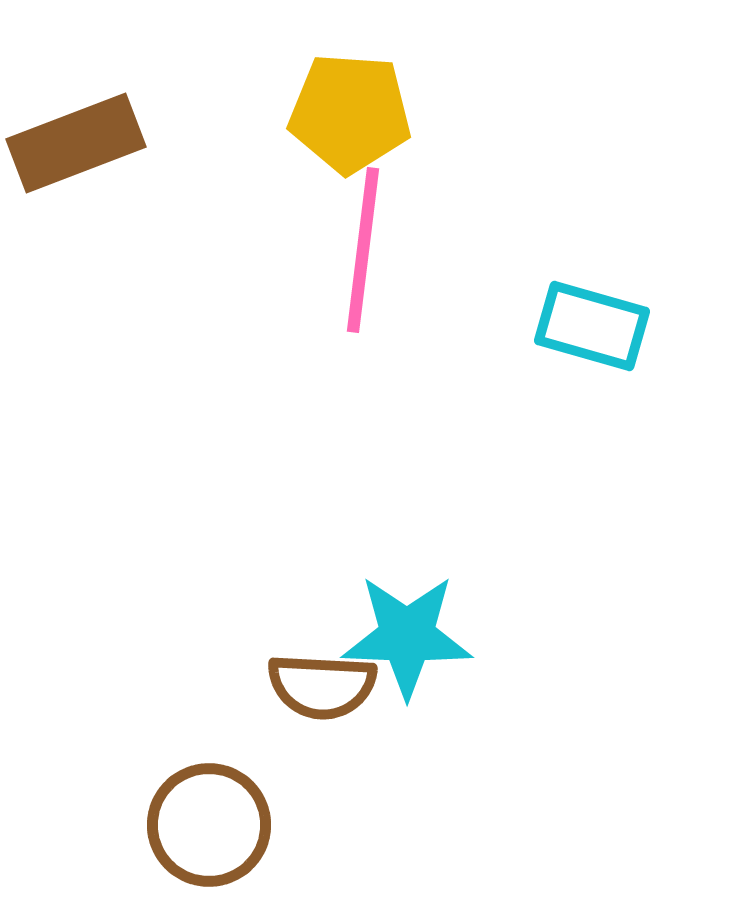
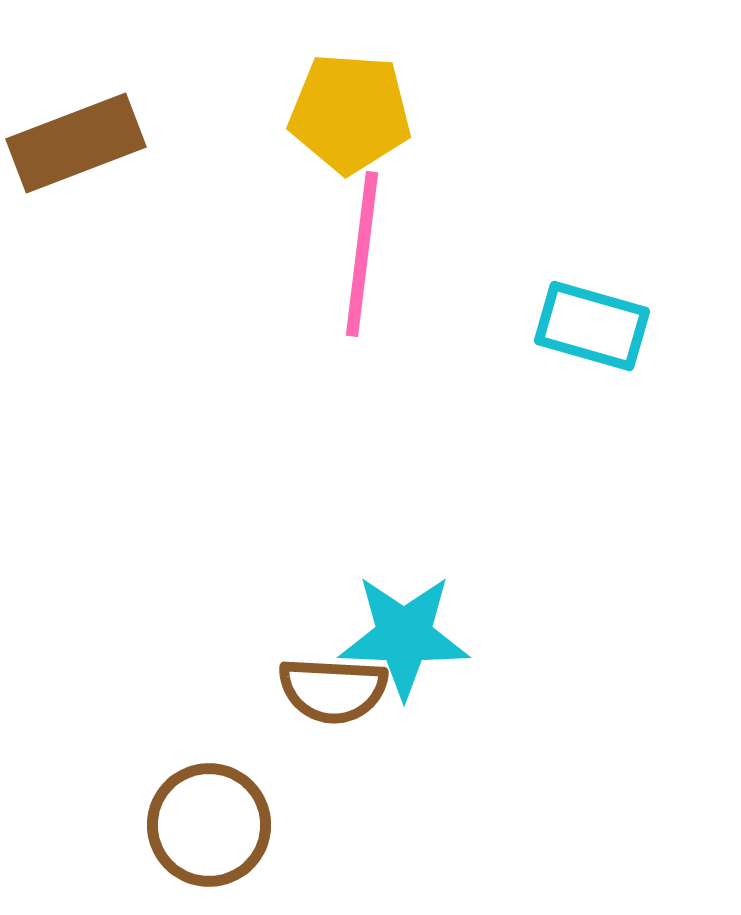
pink line: moved 1 px left, 4 px down
cyan star: moved 3 px left
brown semicircle: moved 11 px right, 4 px down
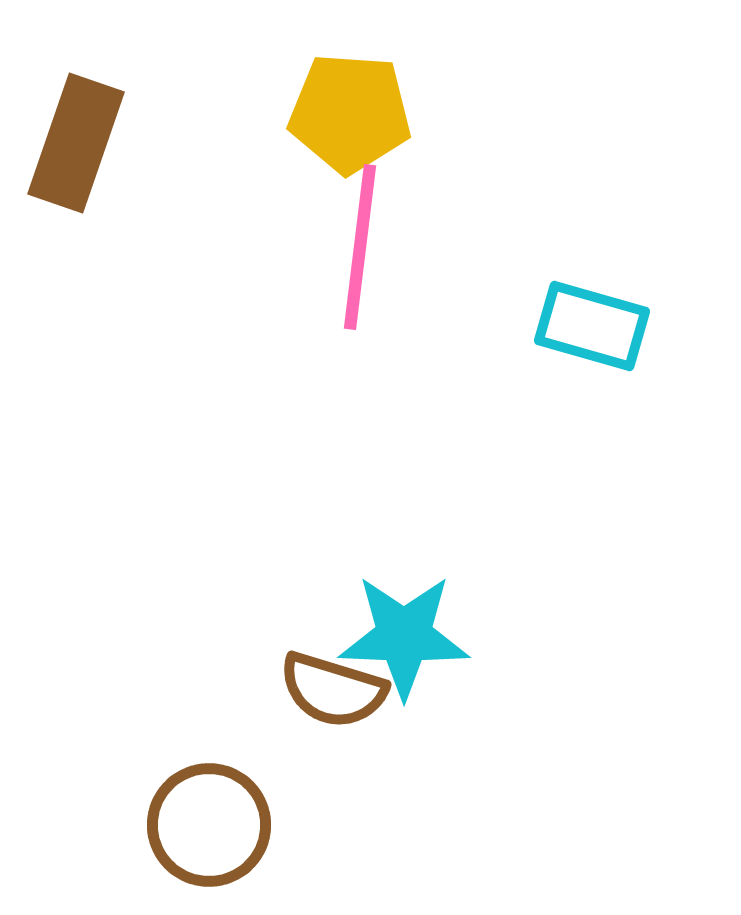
brown rectangle: rotated 50 degrees counterclockwise
pink line: moved 2 px left, 7 px up
brown semicircle: rotated 14 degrees clockwise
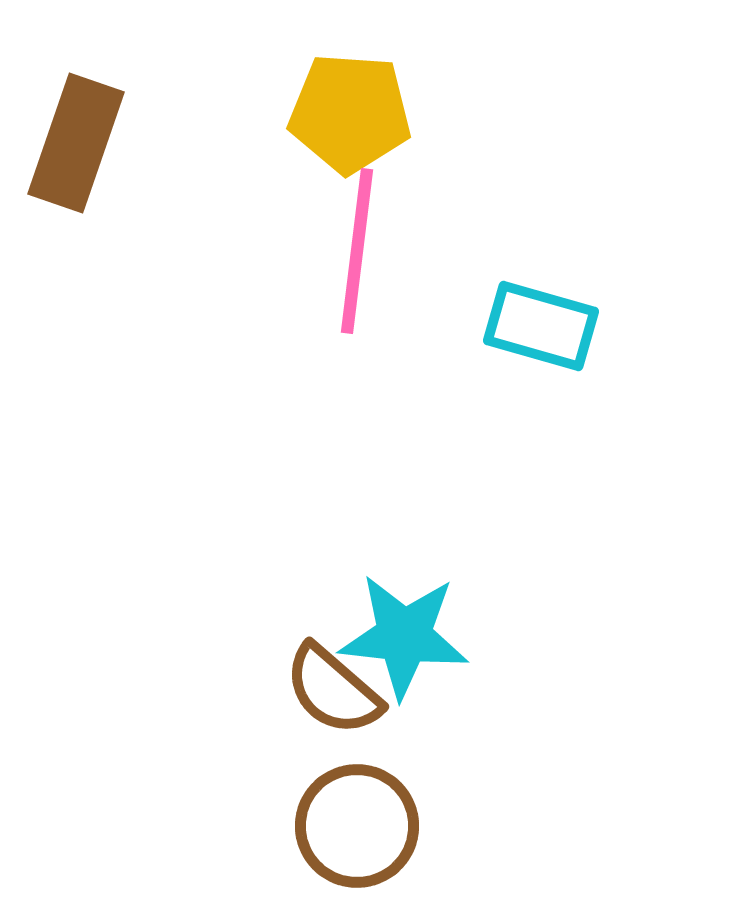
pink line: moved 3 px left, 4 px down
cyan rectangle: moved 51 px left
cyan star: rotated 4 degrees clockwise
brown semicircle: rotated 24 degrees clockwise
brown circle: moved 148 px right, 1 px down
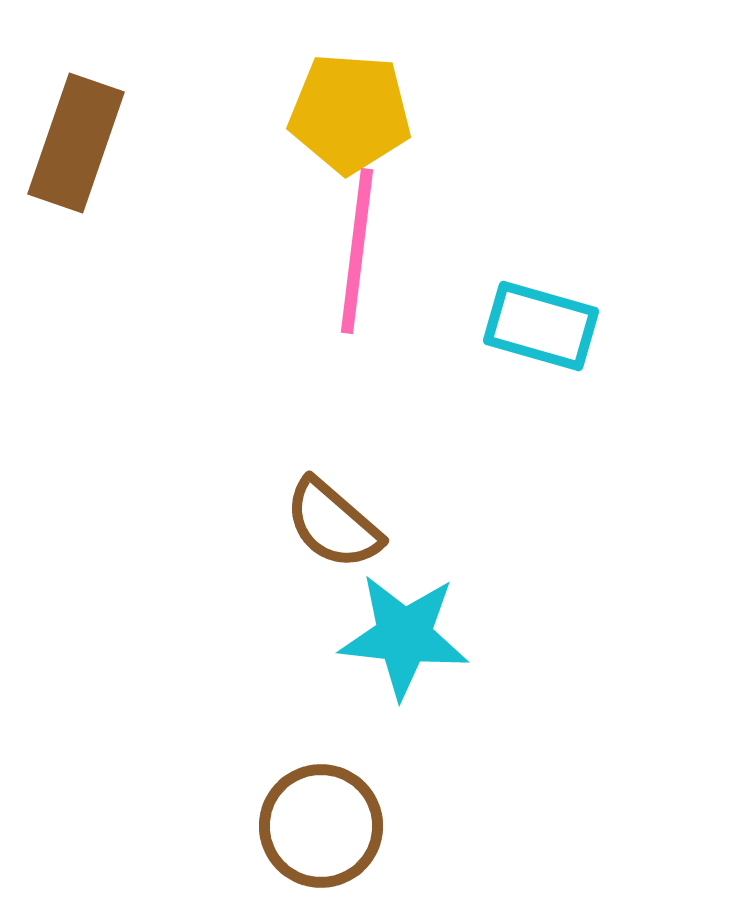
brown semicircle: moved 166 px up
brown circle: moved 36 px left
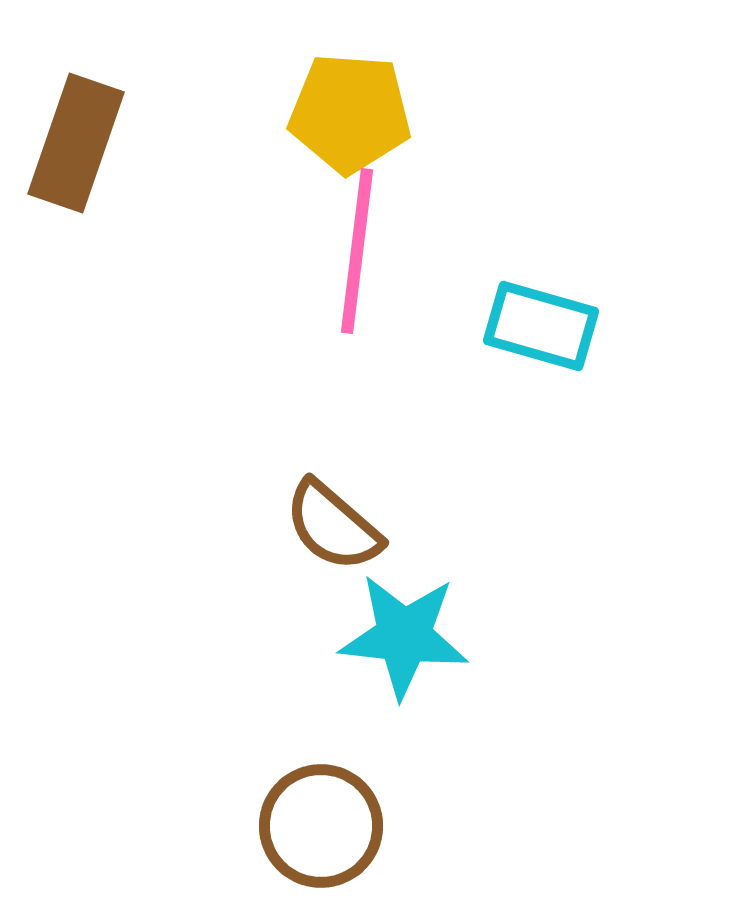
brown semicircle: moved 2 px down
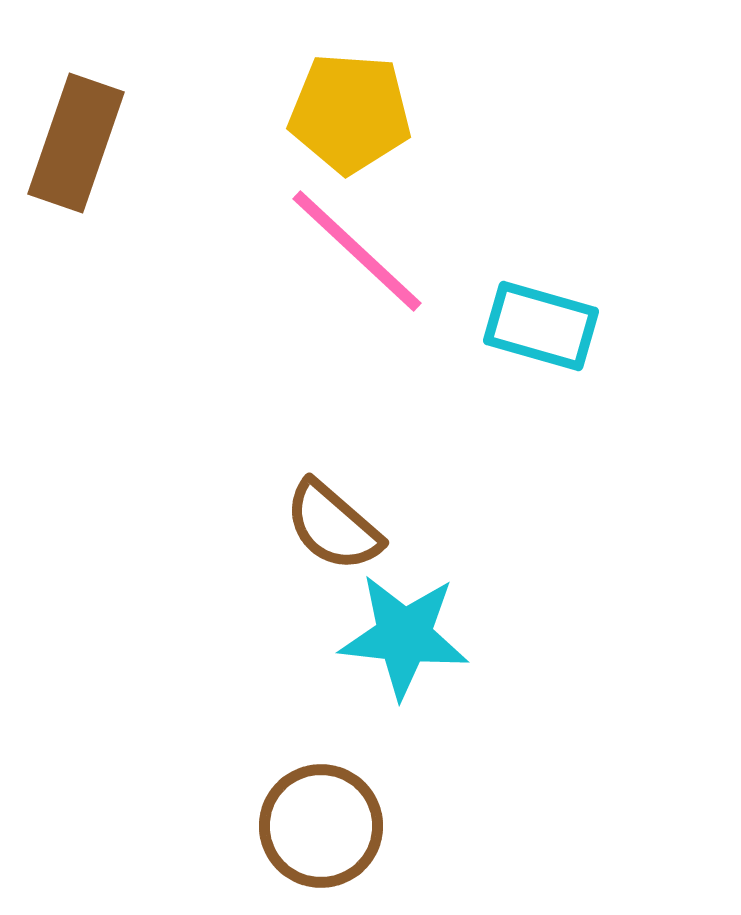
pink line: rotated 54 degrees counterclockwise
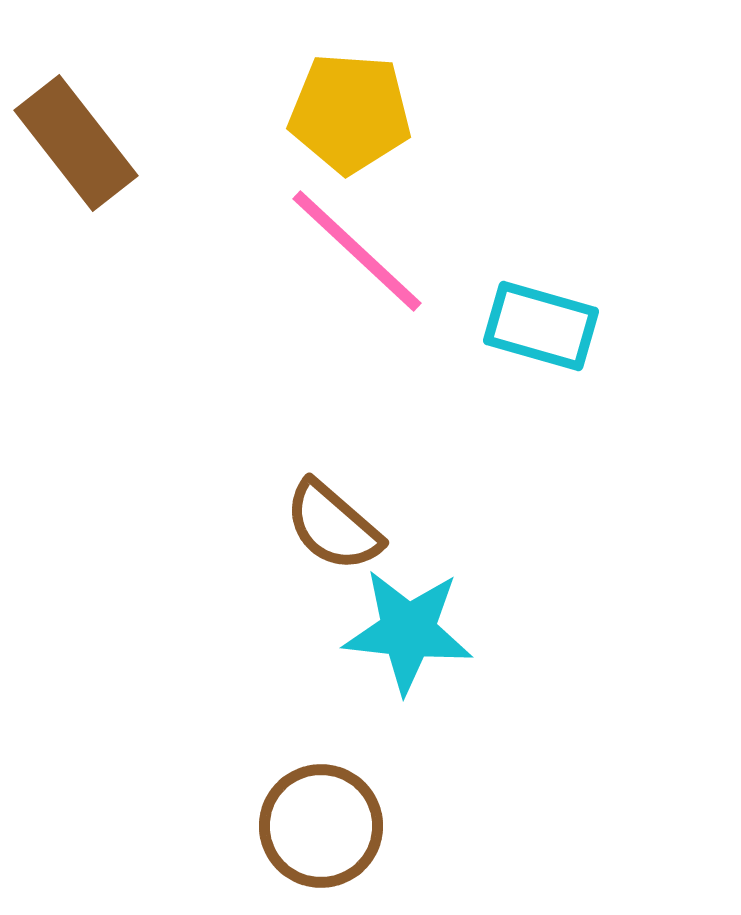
brown rectangle: rotated 57 degrees counterclockwise
cyan star: moved 4 px right, 5 px up
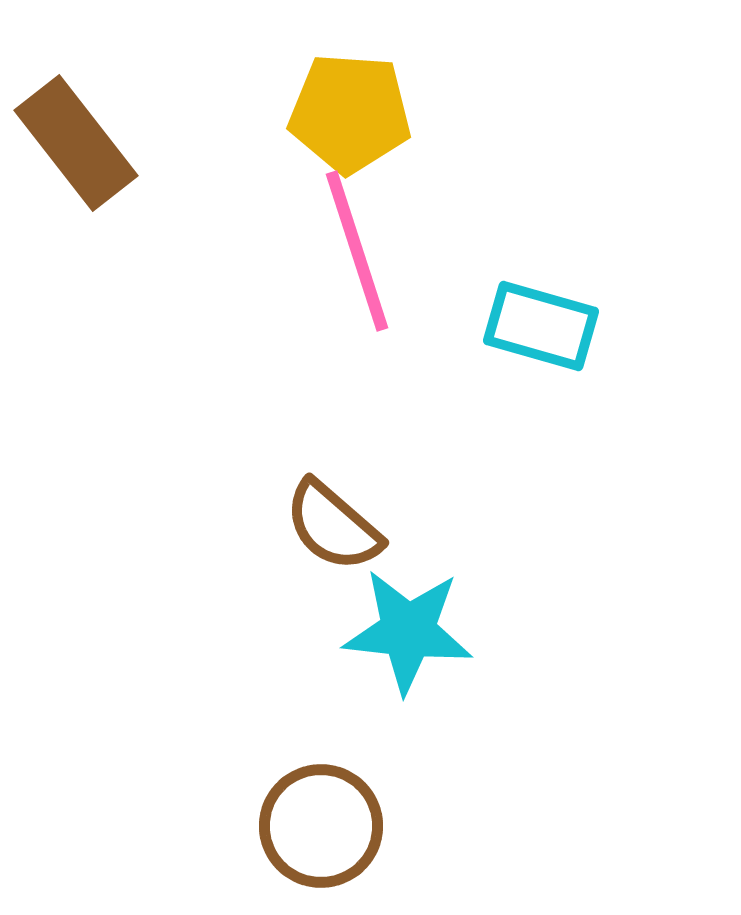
pink line: rotated 29 degrees clockwise
